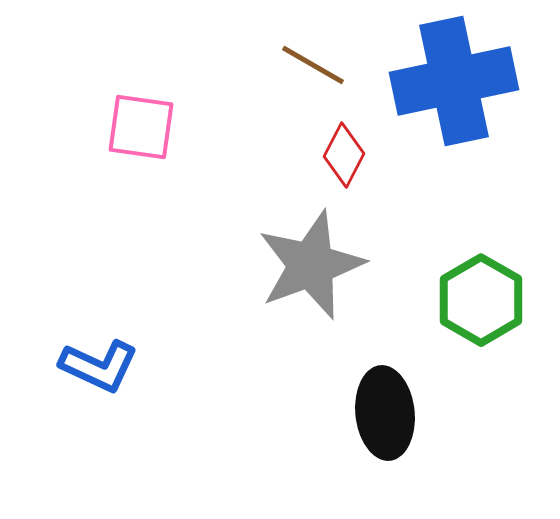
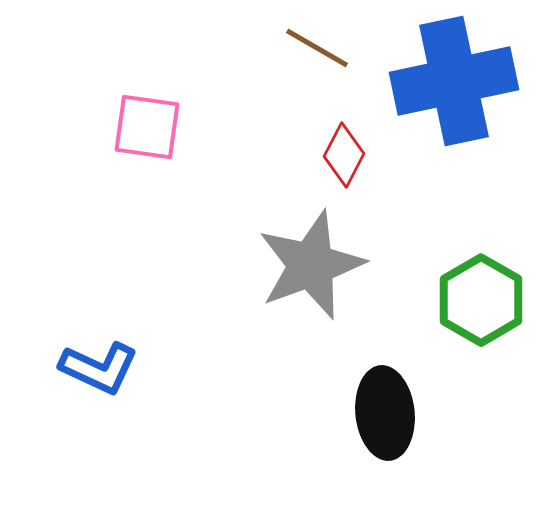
brown line: moved 4 px right, 17 px up
pink square: moved 6 px right
blue L-shape: moved 2 px down
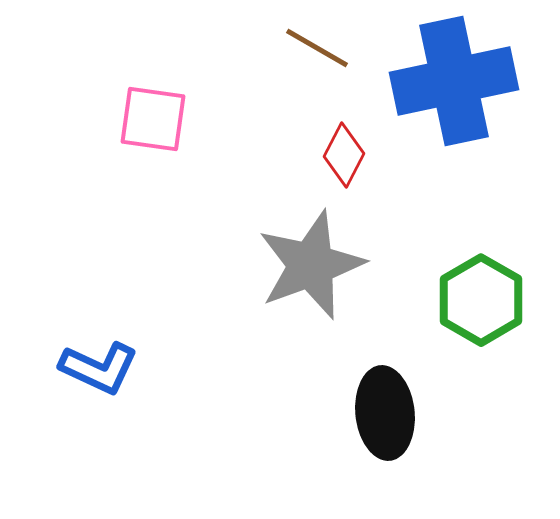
pink square: moved 6 px right, 8 px up
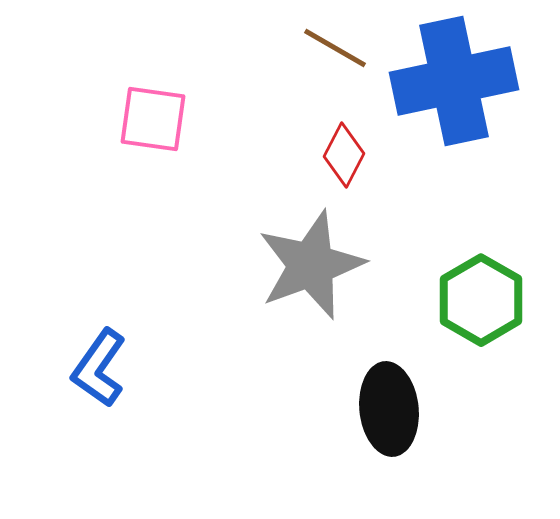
brown line: moved 18 px right
blue L-shape: rotated 100 degrees clockwise
black ellipse: moved 4 px right, 4 px up
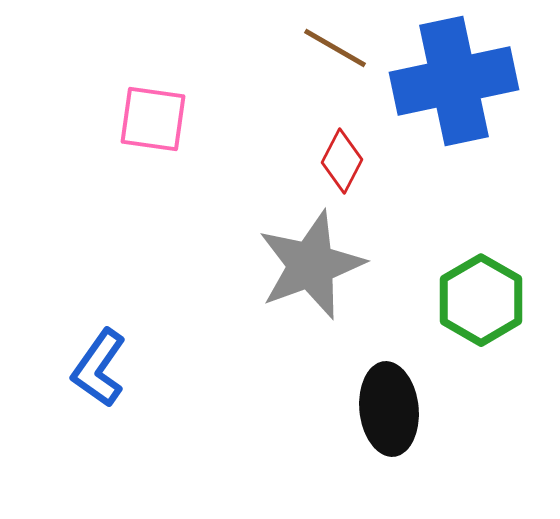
red diamond: moved 2 px left, 6 px down
